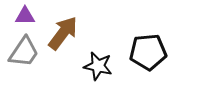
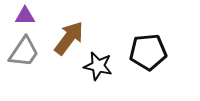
brown arrow: moved 6 px right, 5 px down
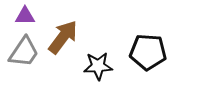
brown arrow: moved 6 px left, 1 px up
black pentagon: rotated 9 degrees clockwise
black star: rotated 16 degrees counterclockwise
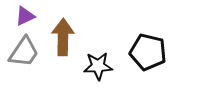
purple triangle: rotated 25 degrees counterclockwise
brown arrow: rotated 36 degrees counterclockwise
black pentagon: rotated 9 degrees clockwise
